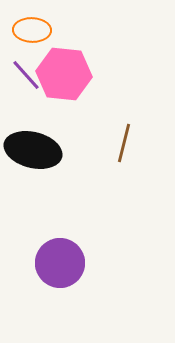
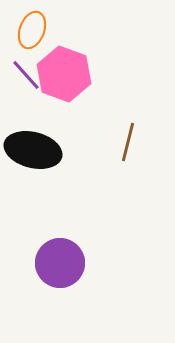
orange ellipse: rotated 72 degrees counterclockwise
pink hexagon: rotated 14 degrees clockwise
brown line: moved 4 px right, 1 px up
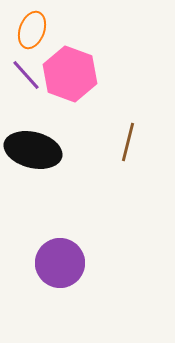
pink hexagon: moved 6 px right
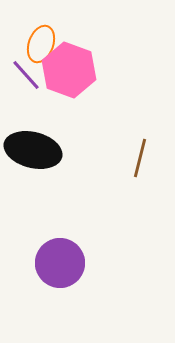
orange ellipse: moved 9 px right, 14 px down
pink hexagon: moved 1 px left, 4 px up
brown line: moved 12 px right, 16 px down
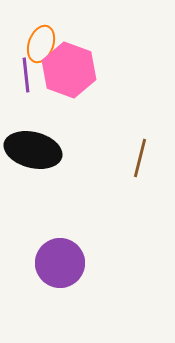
purple line: rotated 36 degrees clockwise
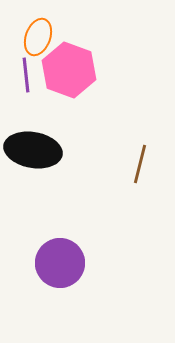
orange ellipse: moved 3 px left, 7 px up
black ellipse: rotated 4 degrees counterclockwise
brown line: moved 6 px down
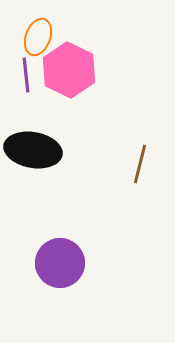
pink hexagon: rotated 6 degrees clockwise
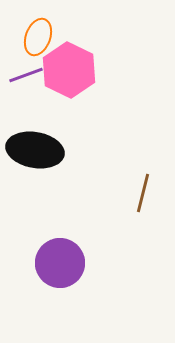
purple line: rotated 76 degrees clockwise
black ellipse: moved 2 px right
brown line: moved 3 px right, 29 px down
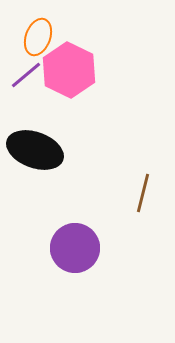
purple line: rotated 20 degrees counterclockwise
black ellipse: rotated 10 degrees clockwise
purple circle: moved 15 px right, 15 px up
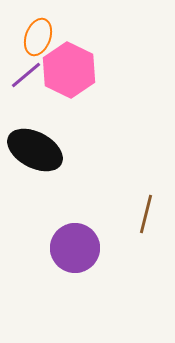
black ellipse: rotated 8 degrees clockwise
brown line: moved 3 px right, 21 px down
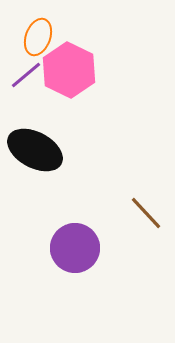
brown line: moved 1 px up; rotated 57 degrees counterclockwise
